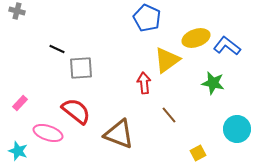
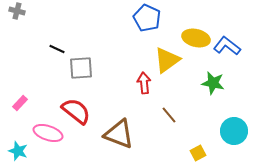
yellow ellipse: rotated 32 degrees clockwise
cyan circle: moved 3 px left, 2 px down
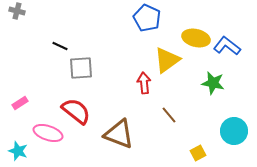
black line: moved 3 px right, 3 px up
pink rectangle: rotated 14 degrees clockwise
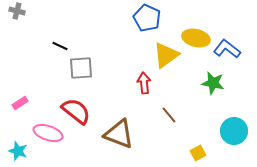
blue L-shape: moved 3 px down
yellow triangle: moved 1 px left, 5 px up
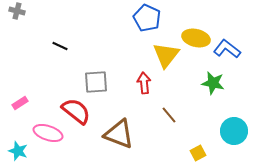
yellow triangle: rotated 16 degrees counterclockwise
gray square: moved 15 px right, 14 px down
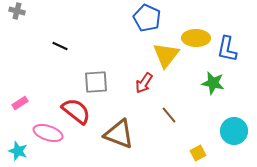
yellow ellipse: rotated 12 degrees counterclockwise
blue L-shape: rotated 116 degrees counterclockwise
red arrow: rotated 140 degrees counterclockwise
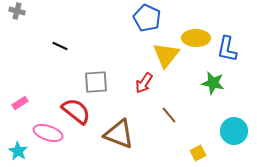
cyan star: rotated 12 degrees clockwise
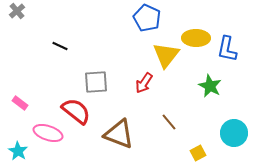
gray cross: rotated 35 degrees clockwise
green star: moved 3 px left, 3 px down; rotated 15 degrees clockwise
pink rectangle: rotated 70 degrees clockwise
brown line: moved 7 px down
cyan circle: moved 2 px down
